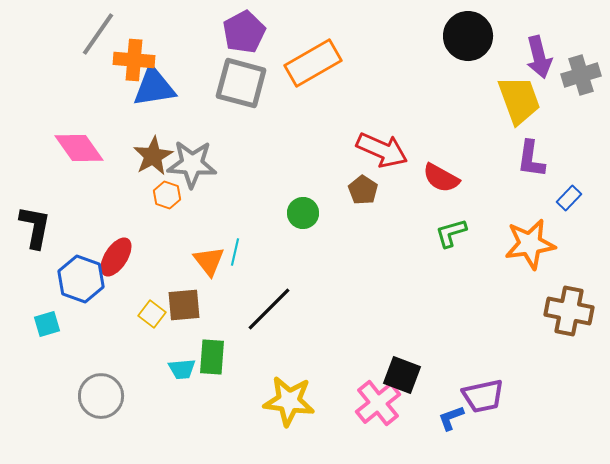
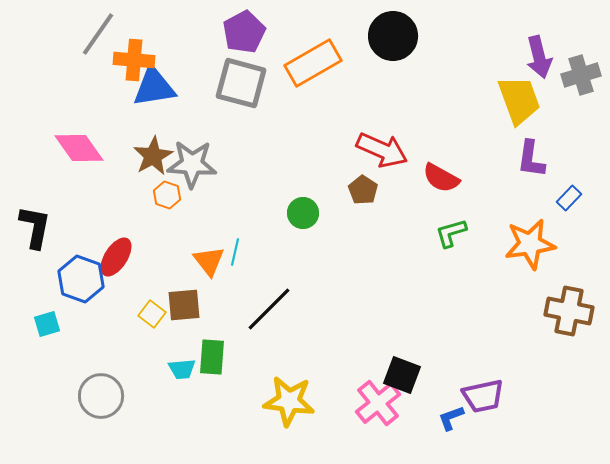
black circle: moved 75 px left
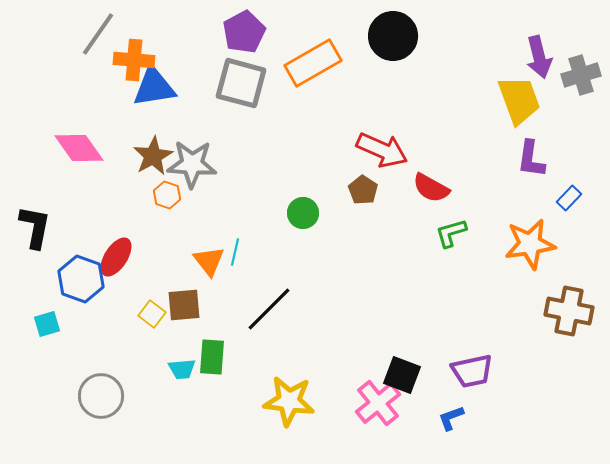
red semicircle: moved 10 px left, 10 px down
purple trapezoid: moved 11 px left, 25 px up
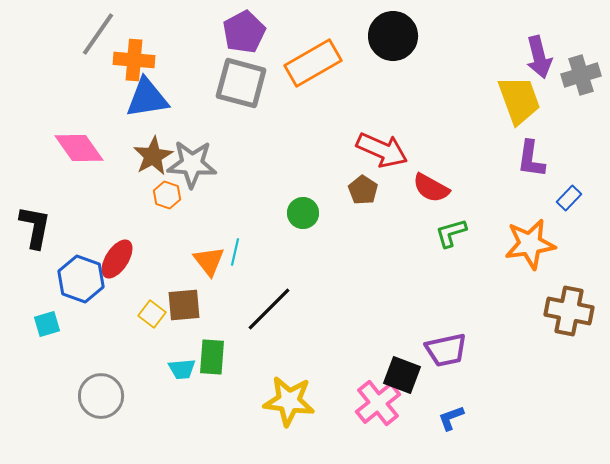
blue triangle: moved 7 px left, 11 px down
red ellipse: moved 1 px right, 2 px down
purple trapezoid: moved 26 px left, 21 px up
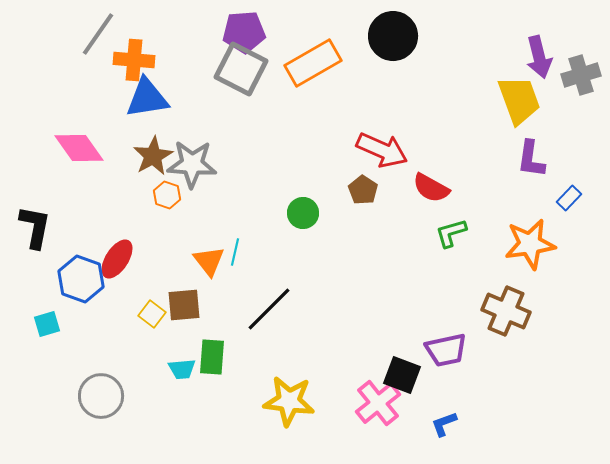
purple pentagon: rotated 24 degrees clockwise
gray square: moved 14 px up; rotated 12 degrees clockwise
brown cross: moved 63 px left; rotated 12 degrees clockwise
blue L-shape: moved 7 px left, 6 px down
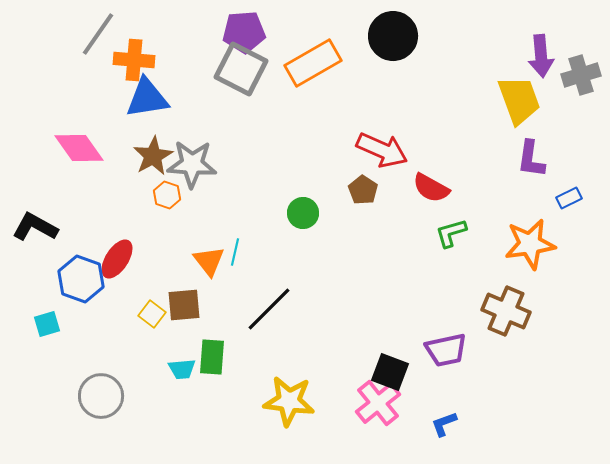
purple arrow: moved 2 px right, 1 px up; rotated 9 degrees clockwise
blue rectangle: rotated 20 degrees clockwise
black L-shape: rotated 72 degrees counterclockwise
black square: moved 12 px left, 3 px up
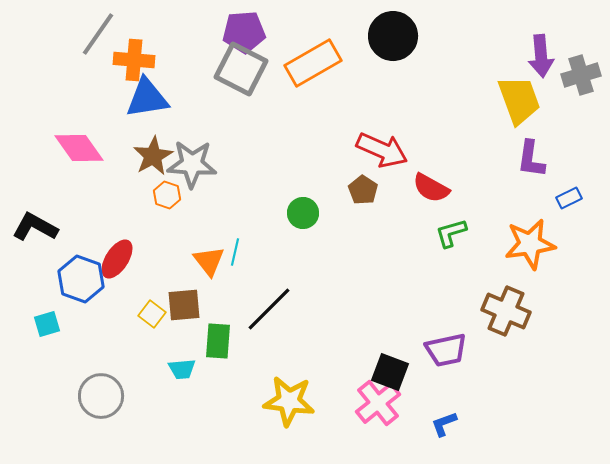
green rectangle: moved 6 px right, 16 px up
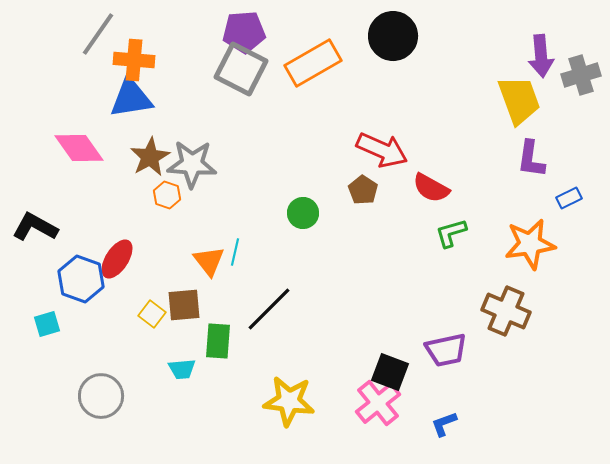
blue triangle: moved 16 px left
brown star: moved 3 px left, 1 px down
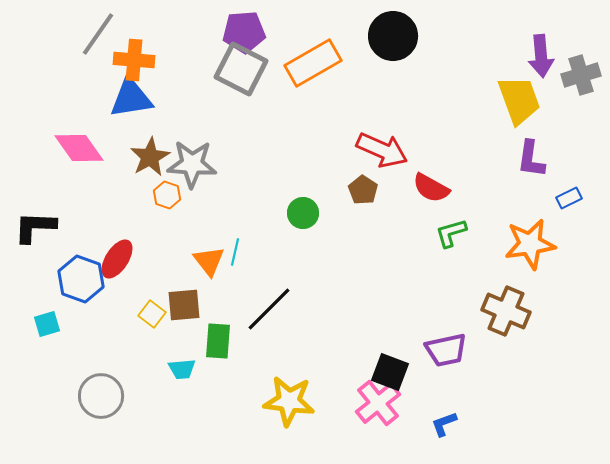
black L-shape: rotated 27 degrees counterclockwise
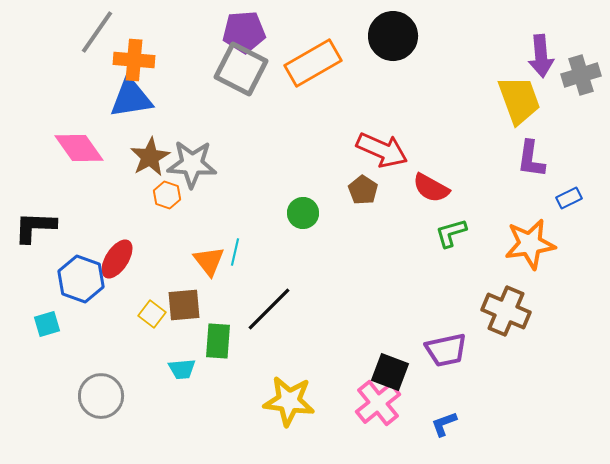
gray line: moved 1 px left, 2 px up
